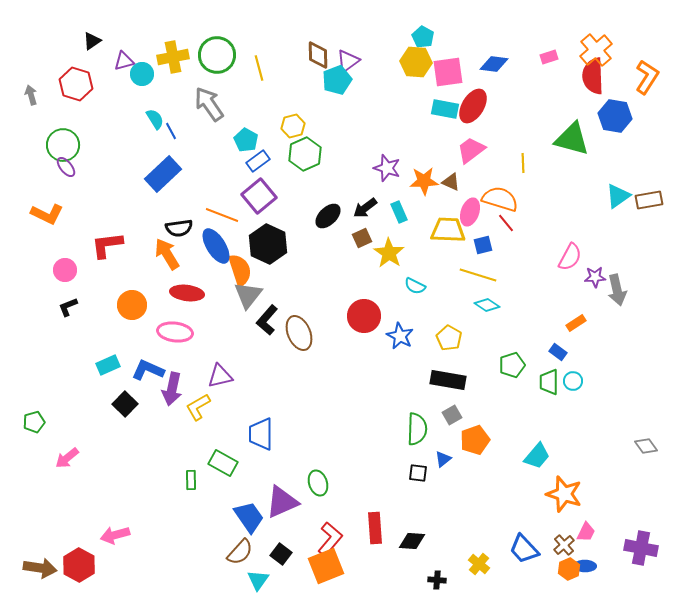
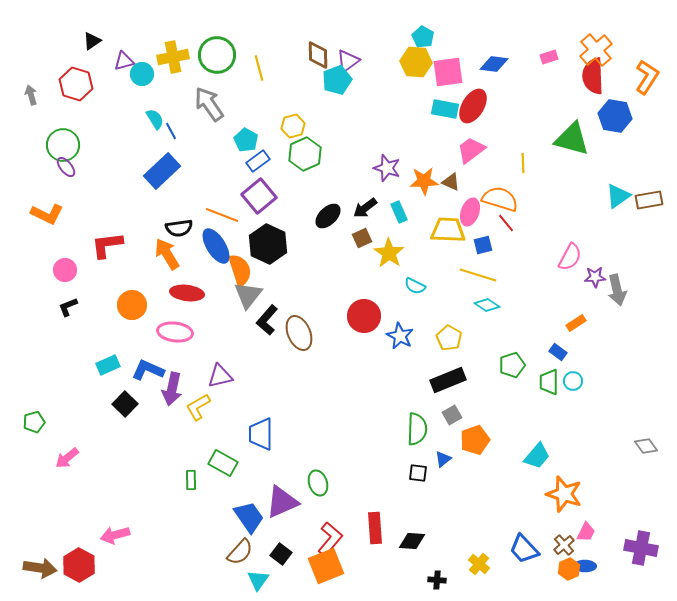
blue rectangle at (163, 174): moved 1 px left, 3 px up
black rectangle at (448, 380): rotated 32 degrees counterclockwise
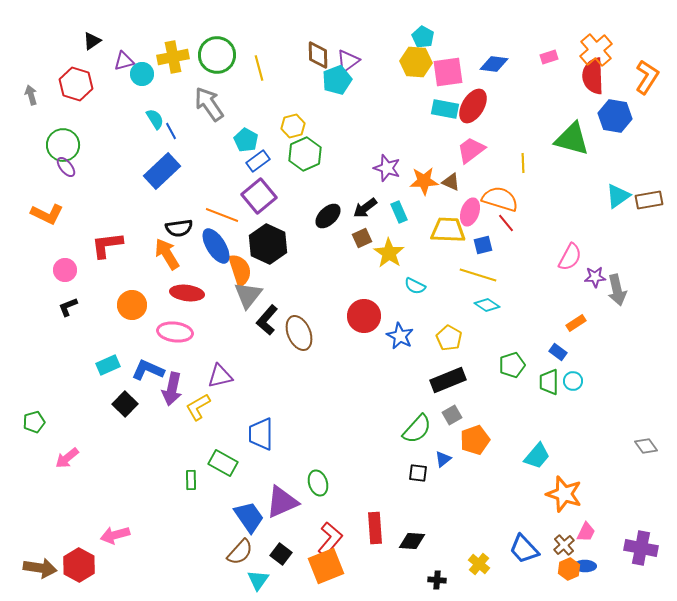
green semicircle at (417, 429): rotated 40 degrees clockwise
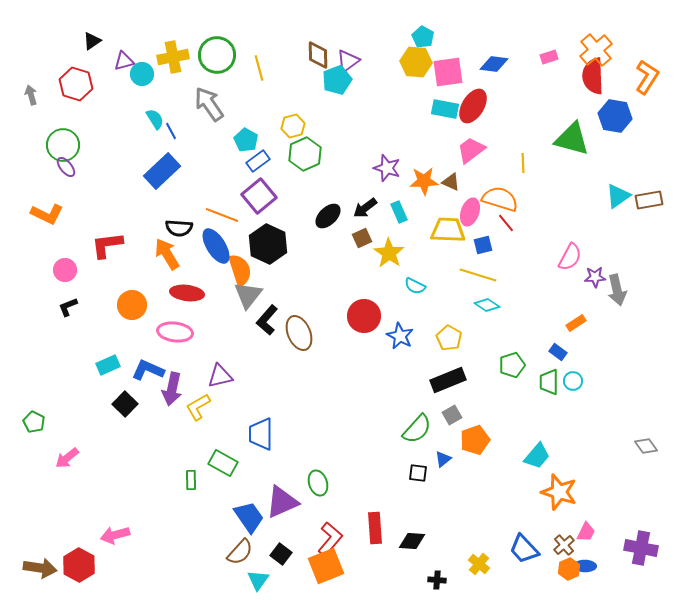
black semicircle at (179, 228): rotated 12 degrees clockwise
green pentagon at (34, 422): rotated 30 degrees counterclockwise
orange star at (564, 494): moved 5 px left, 2 px up
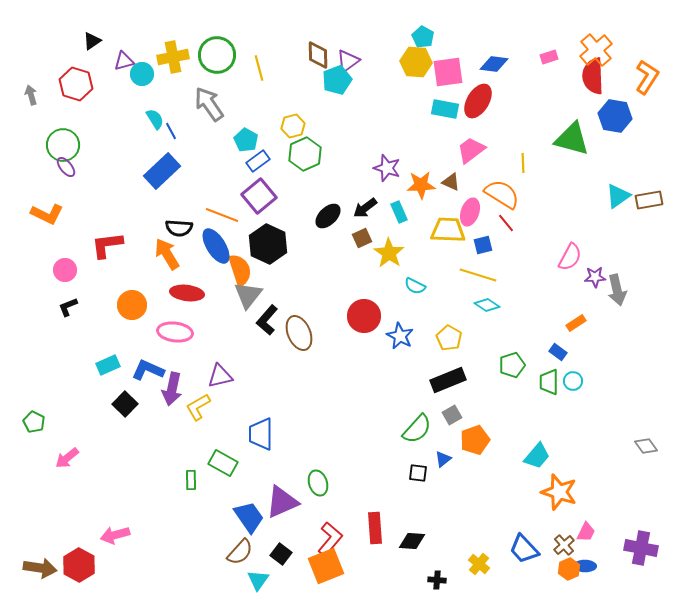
red ellipse at (473, 106): moved 5 px right, 5 px up
orange star at (424, 181): moved 3 px left, 4 px down
orange semicircle at (500, 199): moved 2 px right, 5 px up; rotated 15 degrees clockwise
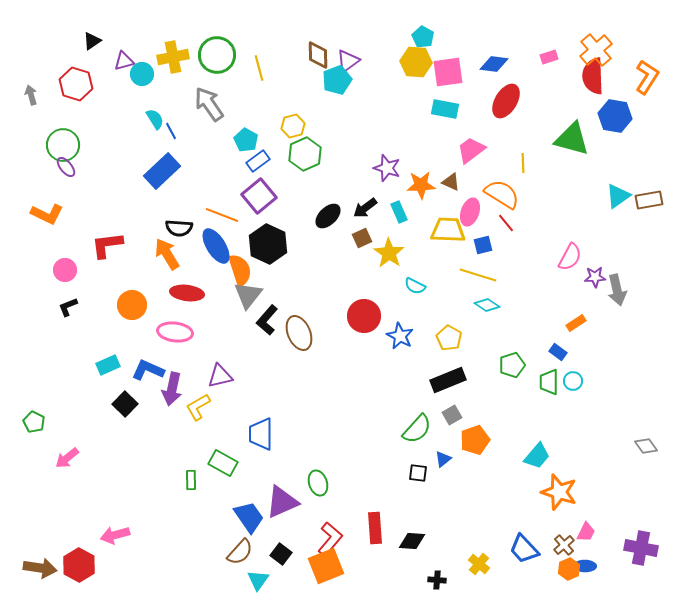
red ellipse at (478, 101): moved 28 px right
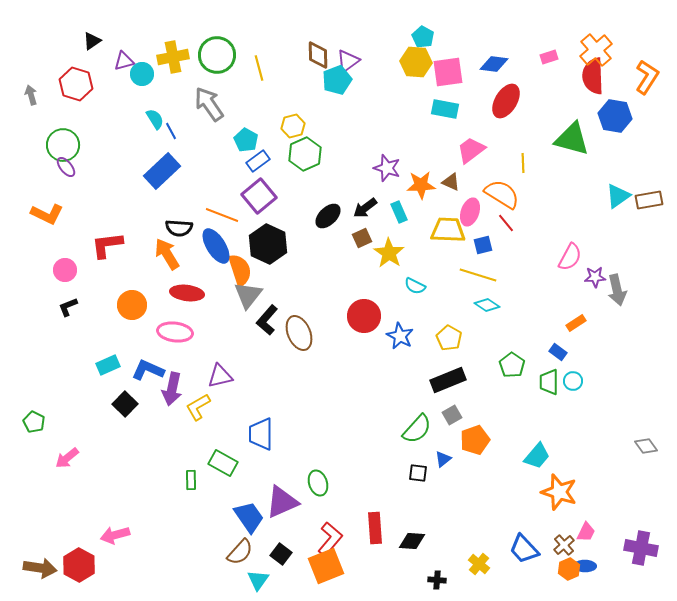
green pentagon at (512, 365): rotated 20 degrees counterclockwise
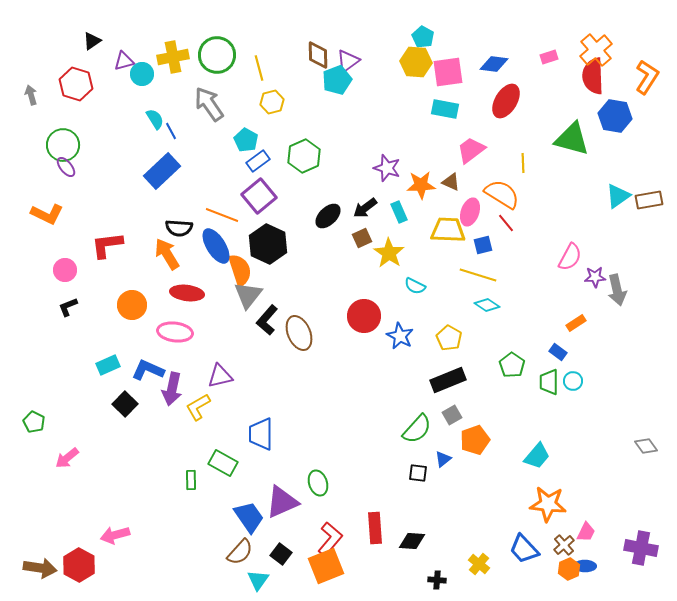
yellow hexagon at (293, 126): moved 21 px left, 24 px up
green hexagon at (305, 154): moved 1 px left, 2 px down
orange star at (559, 492): moved 11 px left, 12 px down; rotated 12 degrees counterclockwise
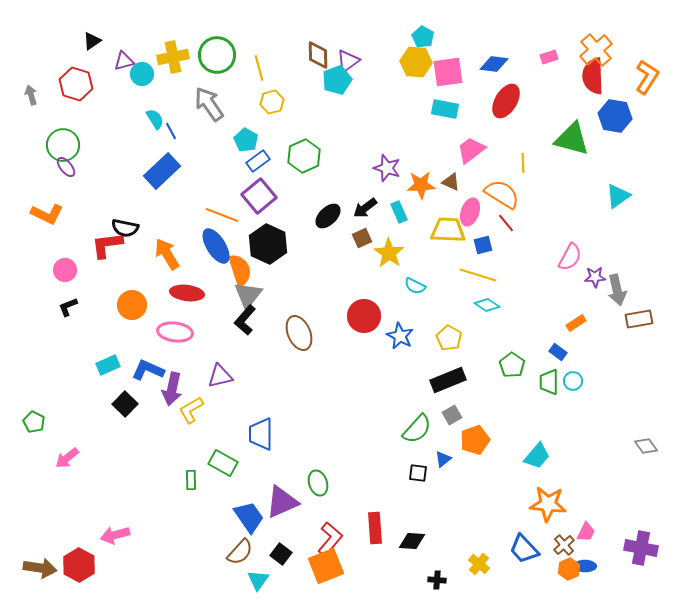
brown rectangle at (649, 200): moved 10 px left, 119 px down
black semicircle at (179, 228): moved 54 px left; rotated 8 degrees clockwise
black L-shape at (267, 320): moved 22 px left
yellow L-shape at (198, 407): moved 7 px left, 3 px down
